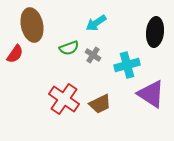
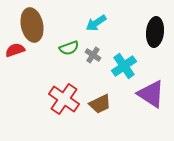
red semicircle: moved 4 px up; rotated 144 degrees counterclockwise
cyan cross: moved 3 px left, 1 px down; rotated 20 degrees counterclockwise
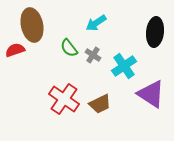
green semicircle: rotated 72 degrees clockwise
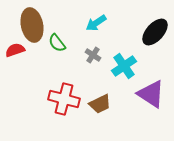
black ellipse: rotated 36 degrees clockwise
green semicircle: moved 12 px left, 5 px up
red cross: rotated 20 degrees counterclockwise
